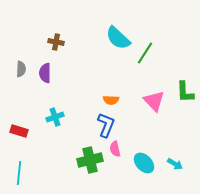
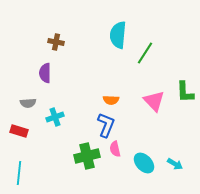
cyan semicircle: moved 3 px up; rotated 52 degrees clockwise
gray semicircle: moved 7 px right, 34 px down; rotated 84 degrees clockwise
green cross: moved 3 px left, 4 px up
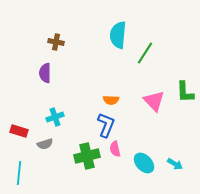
gray semicircle: moved 17 px right, 41 px down; rotated 14 degrees counterclockwise
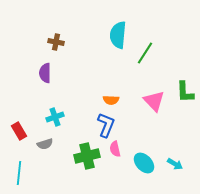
red rectangle: rotated 42 degrees clockwise
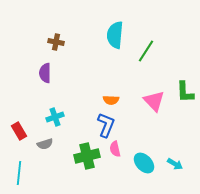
cyan semicircle: moved 3 px left
green line: moved 1 px right, 2 px up
